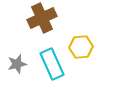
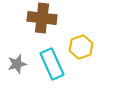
brown cross: rotated 32 degrees clockwise
yellow hexagon: rotated 15 degrees counterclockwise
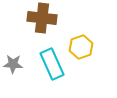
gray star: moved 4 px left; rotated 18 degrees clockwise
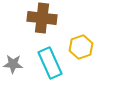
cyan rectangle: moved 2 px left, 1 px up
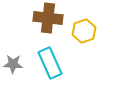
brown cross: moved 6 px right
yellow hexagon: moved 3 px right, 16 px up
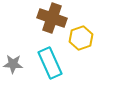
brown cross: moved 4 px right; rotated 12 degrees clockwise
yellow hexagon: moved 3 px left, 7 px down
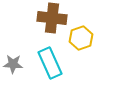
brown cross: rotated 12 degrees counterclockwise
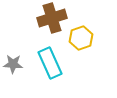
brown cross: rotated 24 degrees counterclockwise
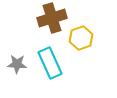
gray star: moved 4 px right
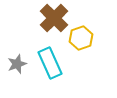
brown cross: moved 2 px right; rotated 28 degrees counterclockwise
gray star: rotated 24 degrees counterclockwise
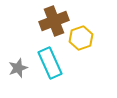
brown cross: moved 3 px down; rotated 24 degrees clockwise
gray star: moved 1 px right, 4 px down
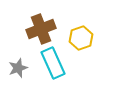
brown cross: moved 13 px left, 8 px down
cyan rectangle: moved 3 px right
